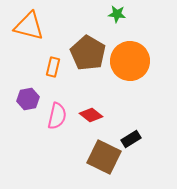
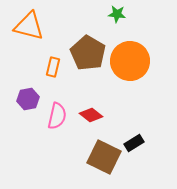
black rectangle: moved 3 px right, 4 px down
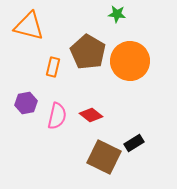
brown pentagon: moved 1 px up
purple hexagon: moved 2 px left, 4 px down
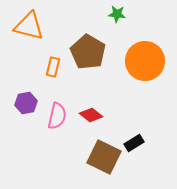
orange circle: moved 15 px right
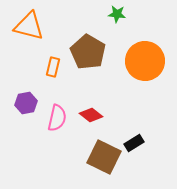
pink semicircle: moved 2 px down
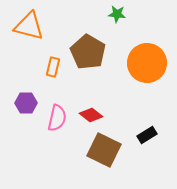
orange circle: moved 2 px right, 2 px down
purple hexagon: rotated 10 degrees clockwise
black rectangle: moved 13 px right, 8 px up
brown square: moved 7 px up
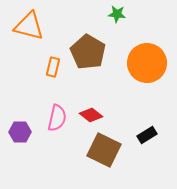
purple hexagon: moved 6 px left, 29 px down
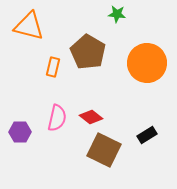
red diamond: moved 2 px down
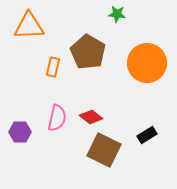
orange triangle: rotated 16 degrees counterclockwise
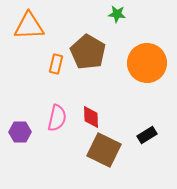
orange rectangle: moved 3 px right, 3 px up
red diamond: rotated 50 degrees clockwise
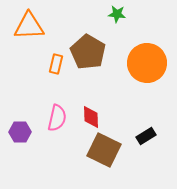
black rectangle: moved 1 px left, 1 px down
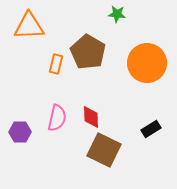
black rectangle: moved 5 px right, 7 px up
